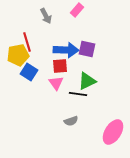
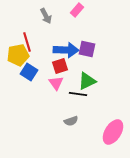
red square: rotated 14 degrees counterclockwise
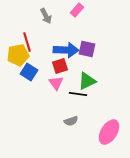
pink ellipse: moved 4 px left
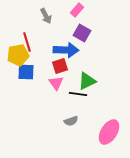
purple square: moved 5 px left, 16 px up; rotated 18 degrees clockwise
blue square: moved 3 px left; rotated 30 degrees counterclockwise
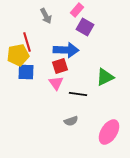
purple square: moved 3 px right, 6 px up
green triangle: moved 18 px right, 4 px up
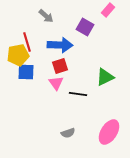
pink rectangle: moved 31 px right
gray arrow: rotated 21 degrees counterclockwise
blue arrow: moved 6 px left, 5 px up
gray semicircle: moved 3 px left, 12 px down
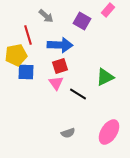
purple square: moved 3 px left, 6 px up
red line: moved 1 px right, 7 px up
yellow pentagon: moved 2 px left
black line: rotated 24 degrees clockwise
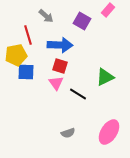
red square: rotated 35 degrees clockwise
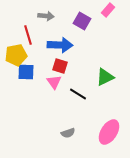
gray arrow: rotated 35 degrees counterclockwise
pink triangle: moved 2 px left, 1 px up
